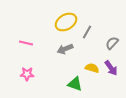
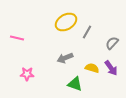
pink line: moved 9 px left, 5 px up
gray arrow: moved 9 px down
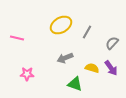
yellow ellipse: moved 5 px left, 3 px down
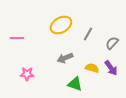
gray line: moved 1 px right, 2 px down
pink line: rotated 16 degrees counterclockwise
